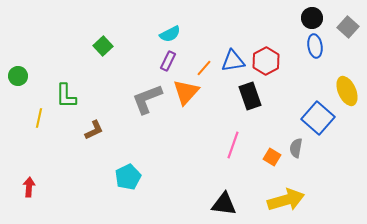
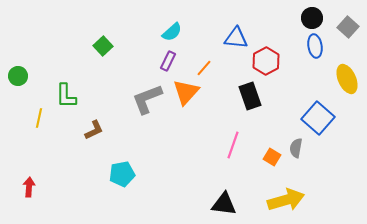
cyan semicircle: moved 2 px right, 2 px up; rotated 15 degrees counterclockwise
blue triangle: moved 3 px right, 23 px up; rotated 15 degrees clockwise
yellow ellipse: moved 12 px up
cyan pentagon: moved 6 px left, 3 px up; rotated 15 degrees clockwise
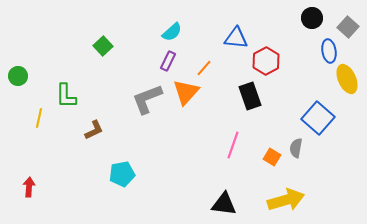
blue ellipse: moved 14 px right, 5 px down
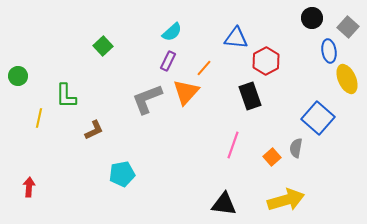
orange square: rotated 18 degrees clockwise
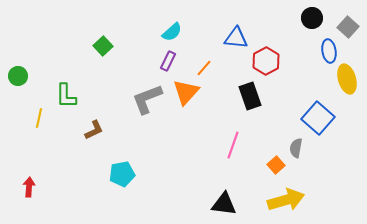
yellow ellipse: rotated 8 degrees clockwise
orange square: moved 4 px right, 8 px down
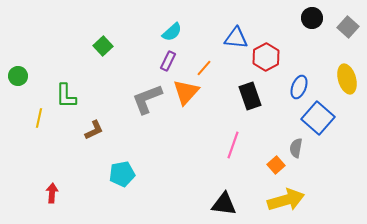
blue ellipse: moved 30 px left, 36 px down; rotated 30 degrees clockwise
red hexagon: moved 4 px up
red arrow: moved 23 px right, 6 px down
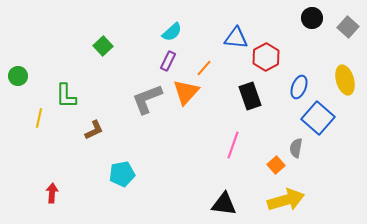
yellow ellipse: moved 2 px left, 1 px down
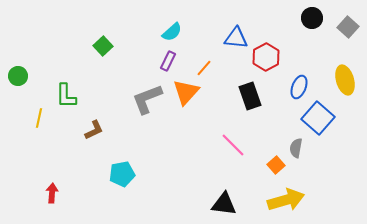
pink line: rotated 64 degrees counterclockwise
